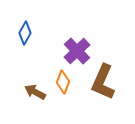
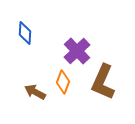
blue diamond: rotated 25 degrees counterclockwise
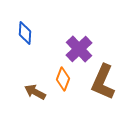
purple cross: moved 2 px right, 2 px up
orange diamond: moved 3 px up
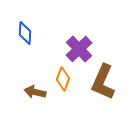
brown arrow: rotated 15 degrees counterclockwise
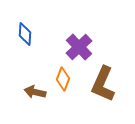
blue diamond: moved 1 px down
purple cross: moved 2 px up
brown L-shape: moved 2 px down
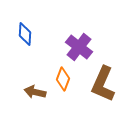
purple cross: rotated 8 degrees counterclockwise
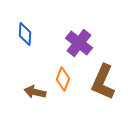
purple cross: moved 4 px up
brown L-shape: moved 2 px up
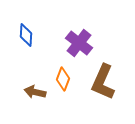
blue diamond: moved 1 px right, 1 px down
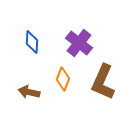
blue diamond: moved 6 px right, 7 px down
brown arrow: moved 6 px left
